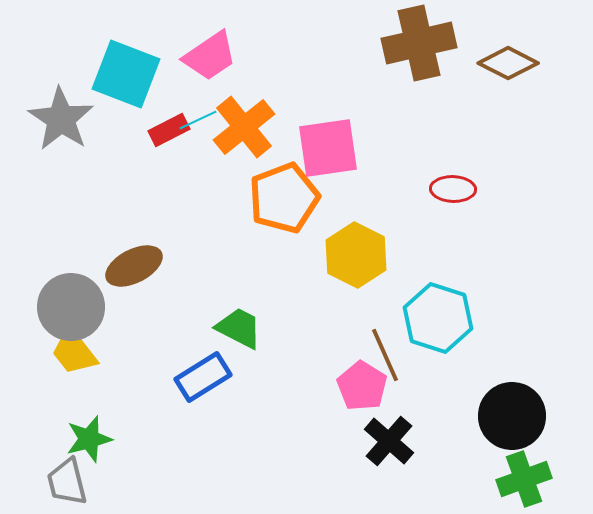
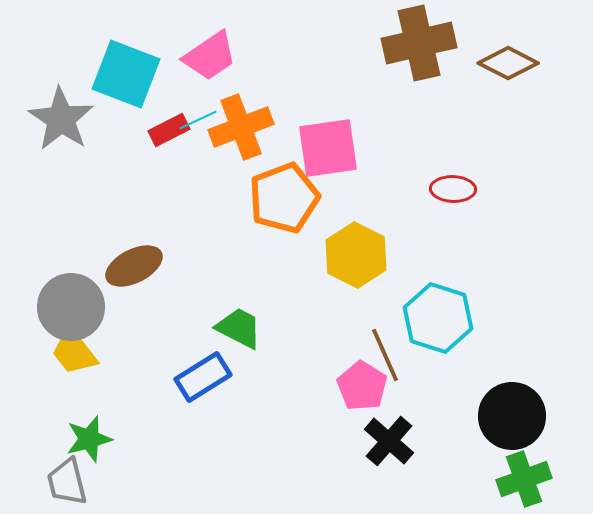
orange cross: moved 3 px left; rotated 18 degrees clockwise
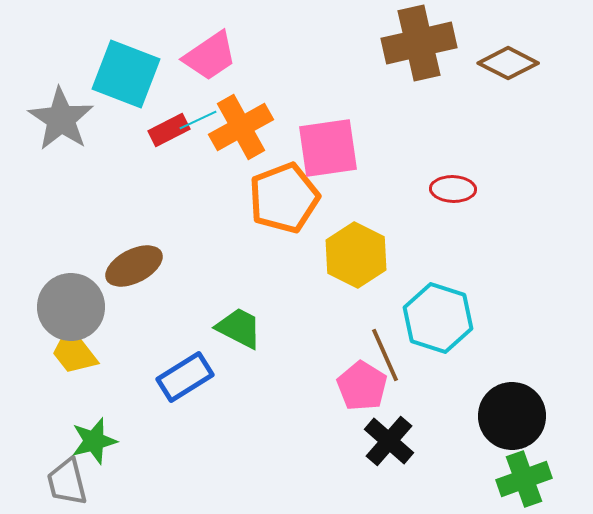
orange cross: rotated 8 degrees counterclockwise
blue rectangle: moved 18 px left
green star: moved 5 px right, 2 px down
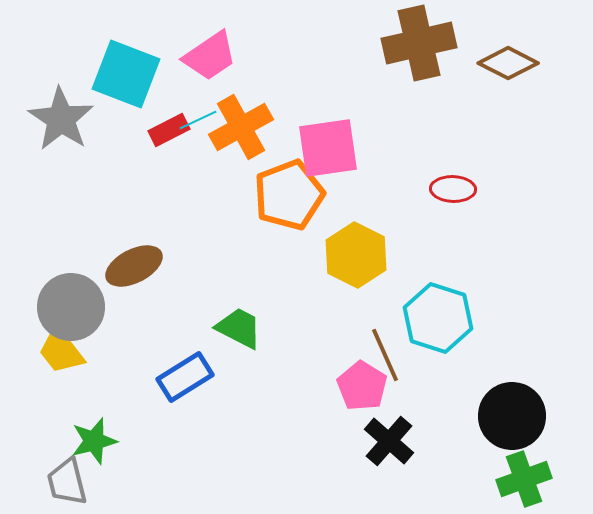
orange pentagon: moved 5 px right, 3 px up
yellow trapezoid: moved 13 px left, 1 px up
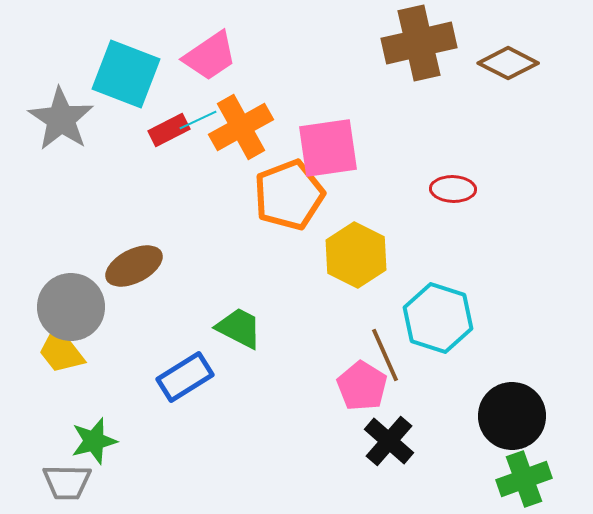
gray trapezoid: rotated 75 degrees counterclockwise
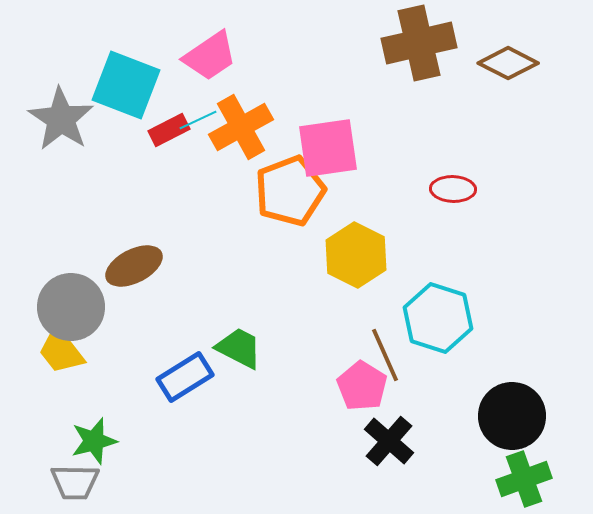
cyan square: moved 11 px down
orange pentagon: moved 1 px right, 4 px up
green trapezoid: moved 20 px down
gray trapezoid: moved 8 px right
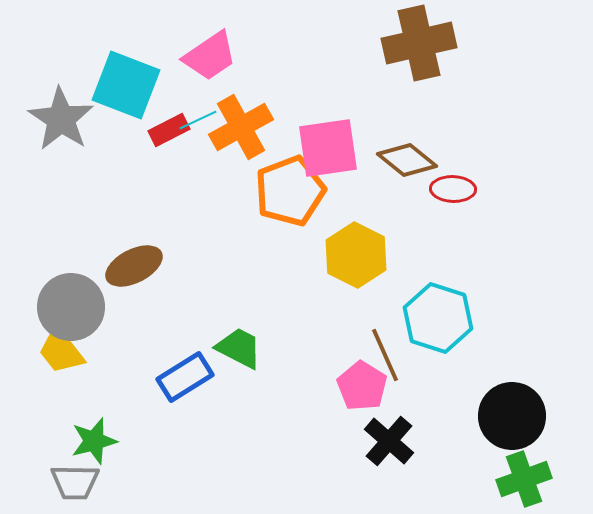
brown diamond: moved 101 px left, 97 px down; rotated 12 degrees clockwise
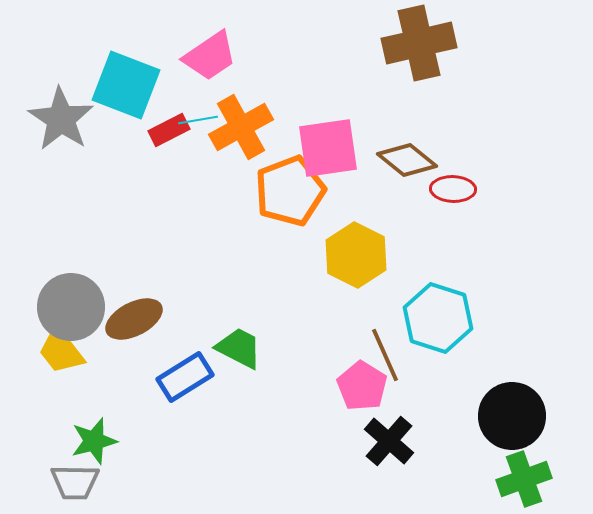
cyan line: rotated 15 degrees clockwise
brown ellipse: moved 53 px down
